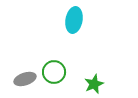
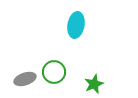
cyan ellipse: moved 2 px right, 5 px down
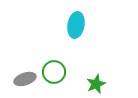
green star: moved 2 px right
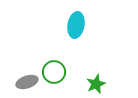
gray ellipse: moved 2 px right, 3 px down
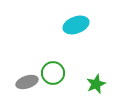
cyan ellipse: rotated 60 degrees clockwise
green circle: moved 1 px left, 1 px down
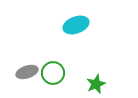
gray ellipse: moved 10 px up
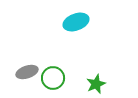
cyan ellipse: moved 3 px up
green circle: moved 5 px down
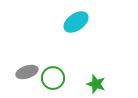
cyan ellipse: rotated 15 degrees counterclockwise
green star: rotated 30 degrees counterclockwise
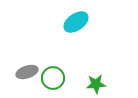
green star: rotated 24 degrees counterclockwise
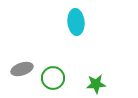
cyan ellipse: rotated 60 degrees counterclockwise
gray ellipse: moved 5 px left, 3 px up
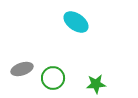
cyan ellipse: rotated 50 degrees counterclockwise
